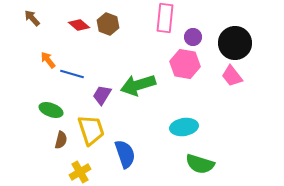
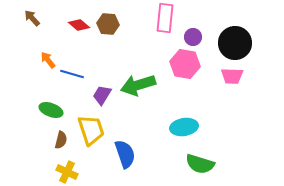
brown hexagon: rotated 15 degrees counterclockwise
pink trapezoid: rotated 50 degrees counterclockwise
yellow cross: moved 13 px left; rotated 35 degrees counterclockwise
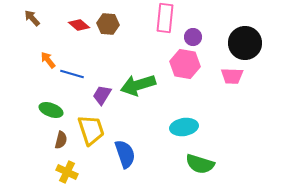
black circle: moved 10 px right
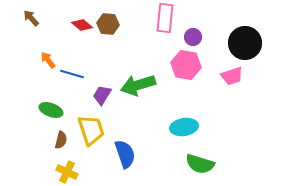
brown arrow: moved 1 px left
red diamond: moved 3 px right
pink hexagon: moved 1 px right, 1 px down
pink trapezoid: rotated 20 degrees counterclockwise
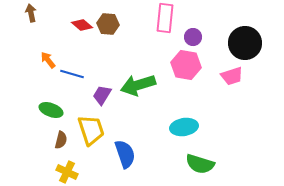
brown arrow: moved 5 px up; rotated 30 degrees clockwise
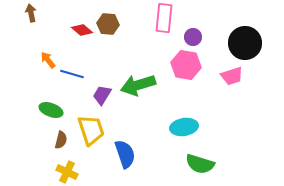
pink rectangle: moved 1 px left
red diamond: moved 5 px down
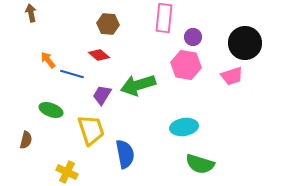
red diamond: moved 17 px right, 25 px down
brown semicircle: moved 35 px left
blue semicircle: rotated 8 degrees clockwise
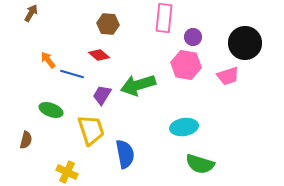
brown arrow: rotated 42 degrees clockwise
pink trapezoid: moved 4 px left
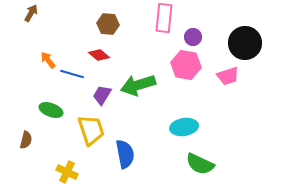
green semicircle: rotated 8 degrees clockwise
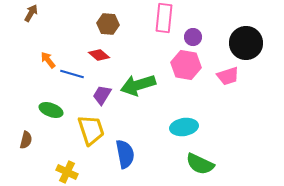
black circle: moved 1 px right
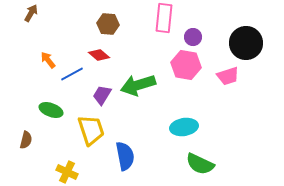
blue line: rotated 45 degrees counterclockwise
blue semicircle: moved 2 px down
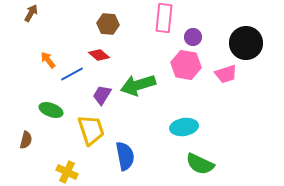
pink trapezoid: moved 2 px left, 2 px up
